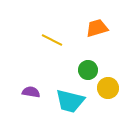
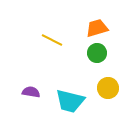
green circle: moved 9 px right, 17 px up
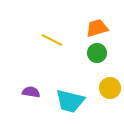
yellow circle: moved 2 px right
